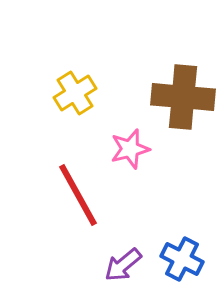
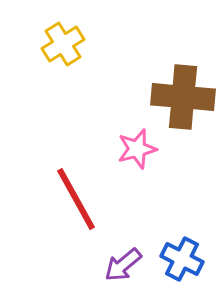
yellow cross: moved 12 px left, 49 px up
pink star: moved 7 px right
red line: moved 2 px left, 4 px down
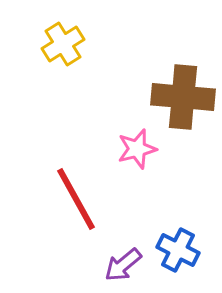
blue cross: moved 4 px left, 9 px up
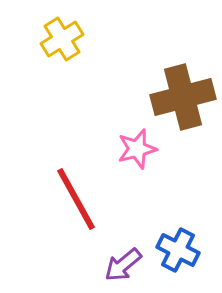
yellow cross: moved 1 px left, 5 px up
brown cross: rotated 20 degrees counterclockwise
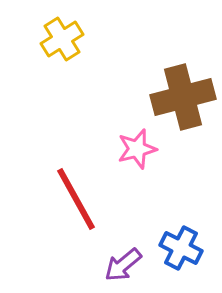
blue cross: moved 3 px right, 2 px up
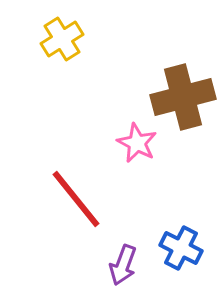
pink star: moved 6 px up; rotated 30 degrees counterclockwise
red line: rotated 10 degrees counterclockwise
purple arrow: rotated 30 degrees counterclockwise
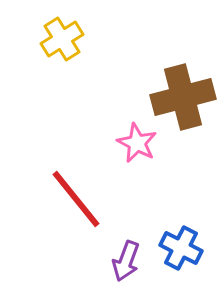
purple arrow: moved 3 px right, 4 px up
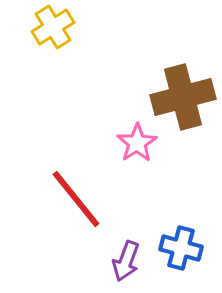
yellow cross: moved 9 px left, 12 px up
pink star: rotated 12 degrees clockwise
blue cross: rotated 12 degrees counterclockwise
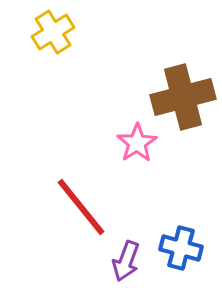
yellow cross: moved 5 px down
red line: moved 5 px right, 8 px down
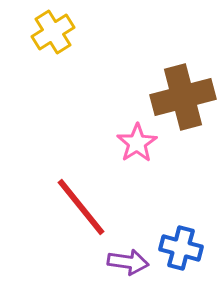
purple arrow: moved 2 px right, 1 px down; rotated 102 degrees counterclockwise
